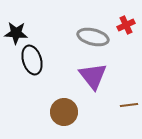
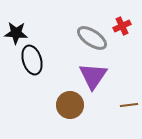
red cross: moved 4 px left, 1 px down
gray ellipse: moved 1 px left, 1 px down; rotated 20 degrees clockwise
purple triangle: rotated 12 degrees clockwise
brown circle: moved 6 px right, 7 px up
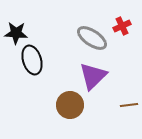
purple triangle: rotated 12 degrees clockwise
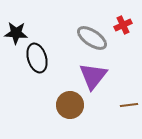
red cross: moved 1 px right, 1 px up
black ellipse: moved 5 px right, 2 px up
purple triangle: rotated 8 degrees counterclockwise
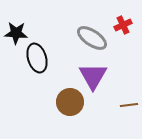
purple triangle: rotated 8 degrees counterclockwise
brown circle: moved 3 px up
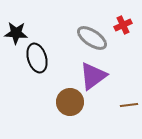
purple triangle: rotated 24 degrees clockwise
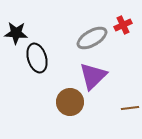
gray ellipse: rotated 64 degrees counterclockwise
purple triangle: rotated 8 degrees counterclockwise
brown line: moved 1 px right, 3 px down
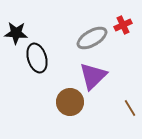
brown line: rotated 66 degrees clockwise
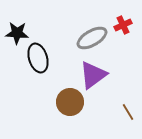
black star: moved 1 px right
black ellipse: moved 1 px right
purple triangle: moved 1 px up; rotated 8 degrees clockwise
brown line: moved 2 px left, 4 px down
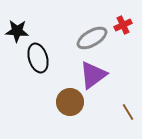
black star: moved 2 px up
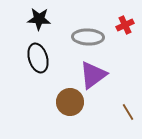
red cross: moved 2 px right
black star: moved 22 px right, 12 px up
gray ellipse: moved 4 px left, 1 px up; rotated 32 degrees clockwise
